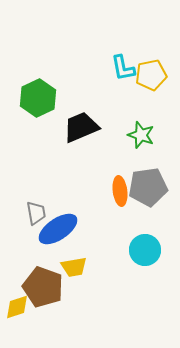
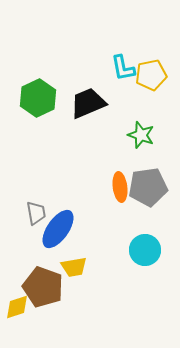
black trapezoid: moved 7 px right, 24 px up
orange ellipse: moved 4 px up
blue ellipse: rotated 21 degrees counterclockwise
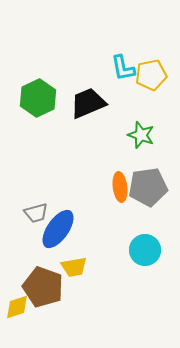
gray trapezoid: rotated 85 degrees clockwise
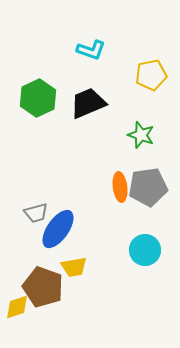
cyan L-shape: moved 32 px left, 18 px up; rotated 60 degrees counterclockwise
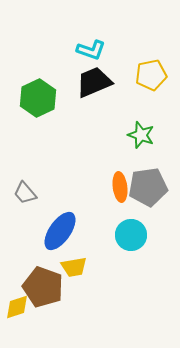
black trapezoid: moved 6 px right, 21 px up
gray trapezoid: moved 11 px left, 20 px up; rotated 65 degrees clockwise
blue ellipse: moved 2 px right, 2 px down
cyan circle: moved 14 px left, 15 px up
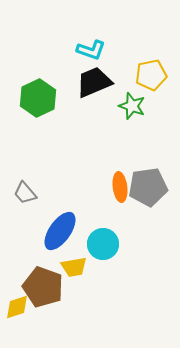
green star: moved 9 px left, 29 px up
cyan circle: moved 28 px left, 9 px down
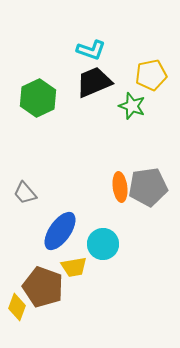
yellow diamond: rotated 52 degrees counterclockwise
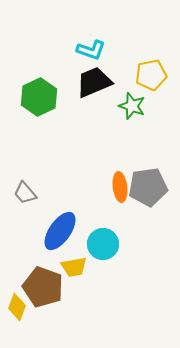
green hexagon: moved 1 px right, 1 px up
